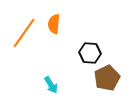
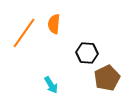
black hexagon: moved 3 px left
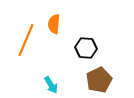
orange line: moved 2 px right, 7 px down; rotated 12 degrees counterclockwise
black hexagon: moved 1 px left, 5 px up
brown pentagon: moved 8 px left, 2 px down
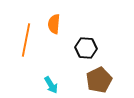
orange line: rotated 12 degrees counterclockwise
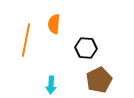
cyan arrow: rotated 36 degrees clockwise
